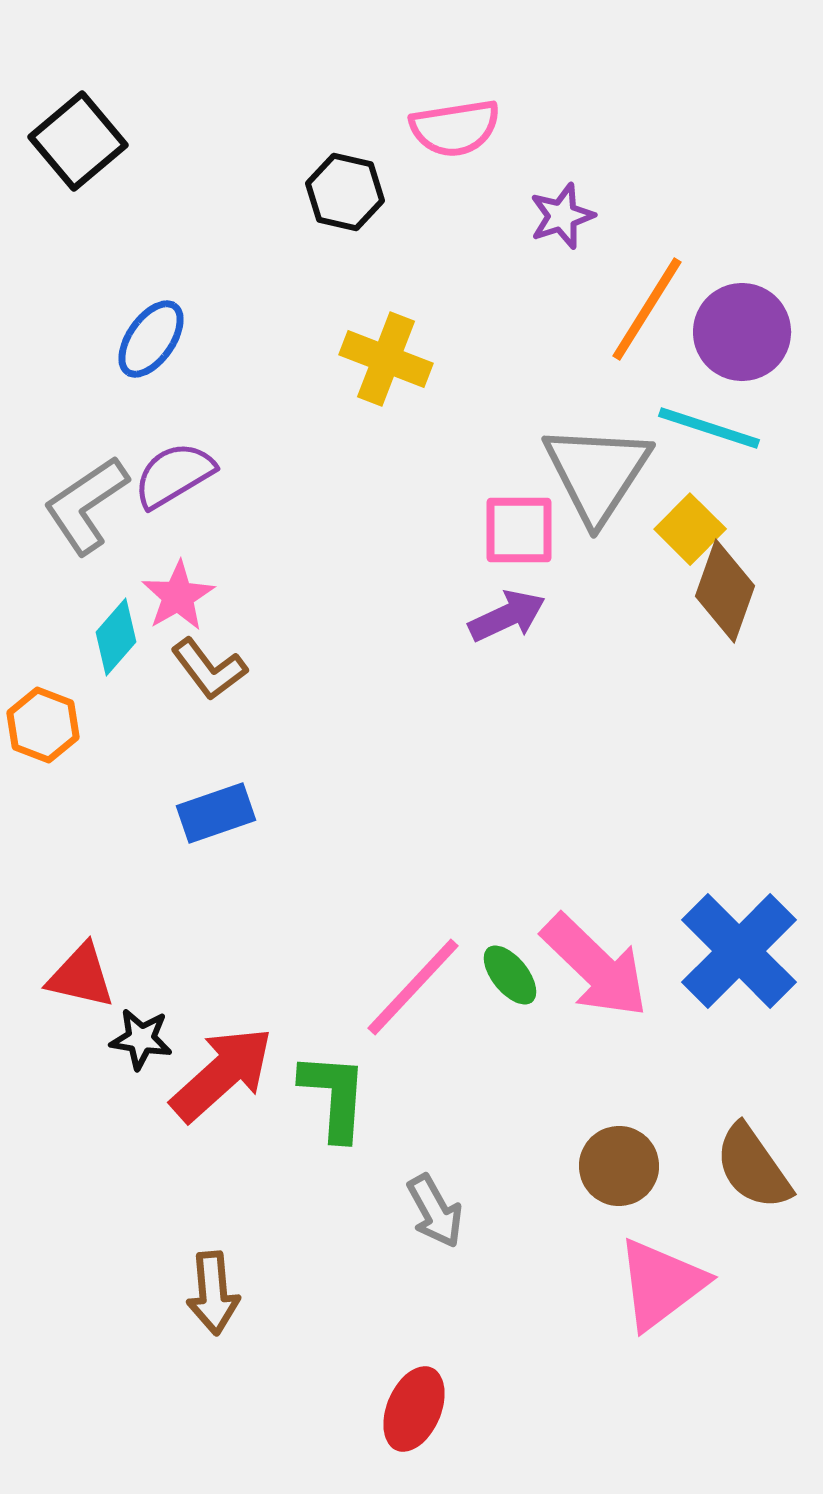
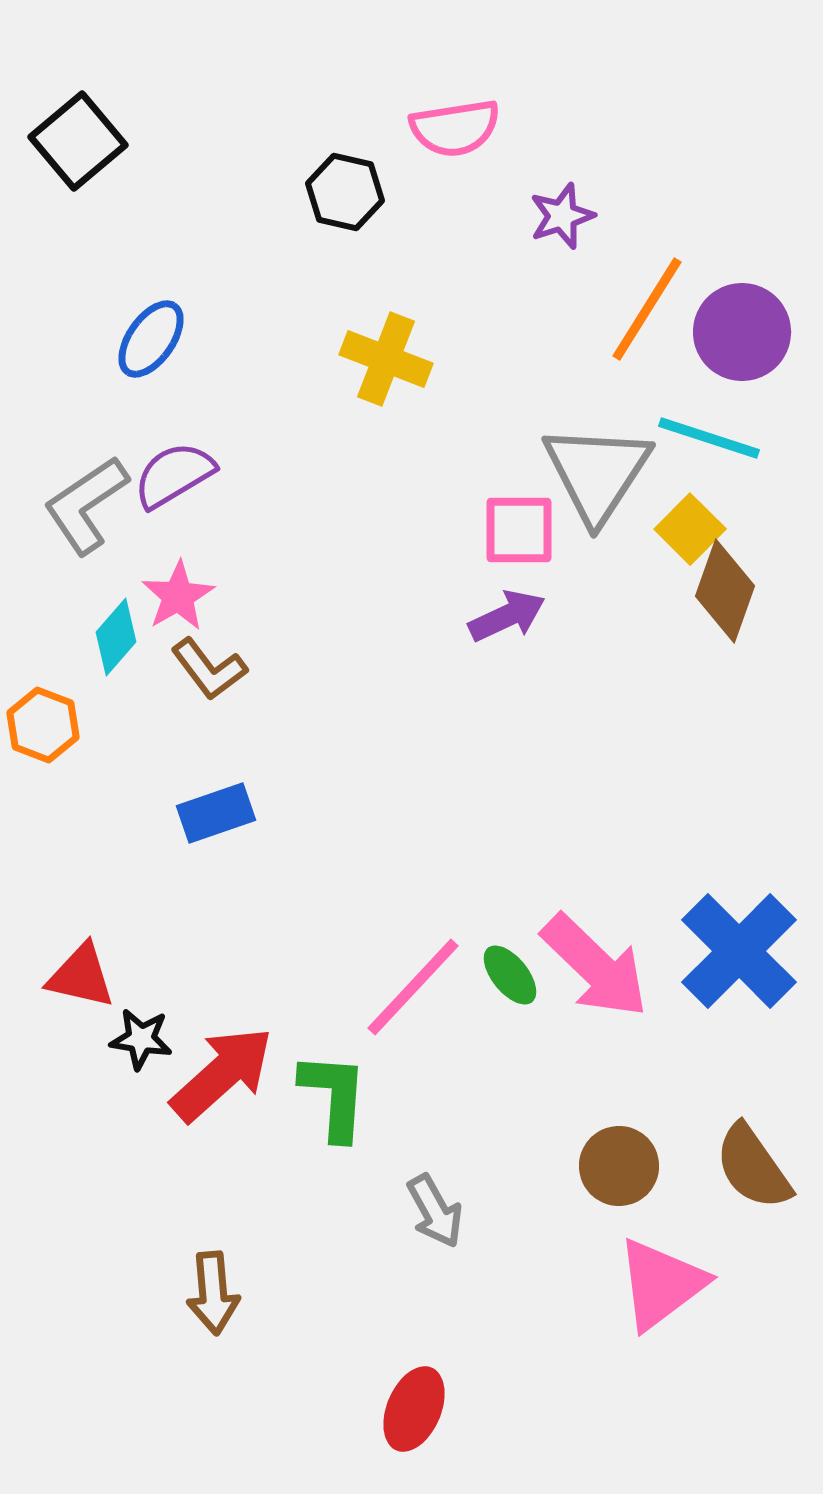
cyan line: moved 10 px down
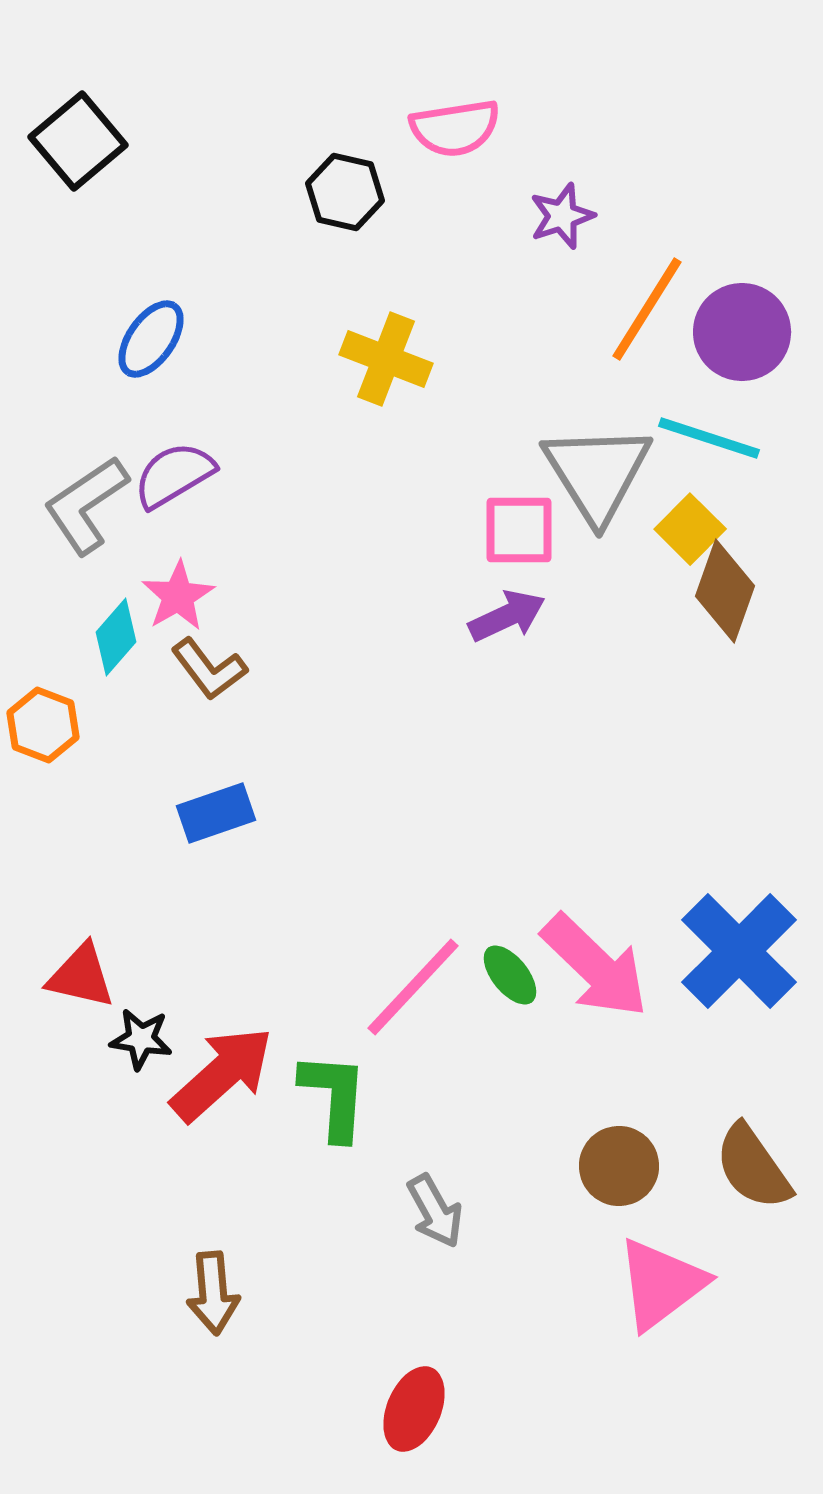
gray triangle: rotated 5 degrees counterclockwise
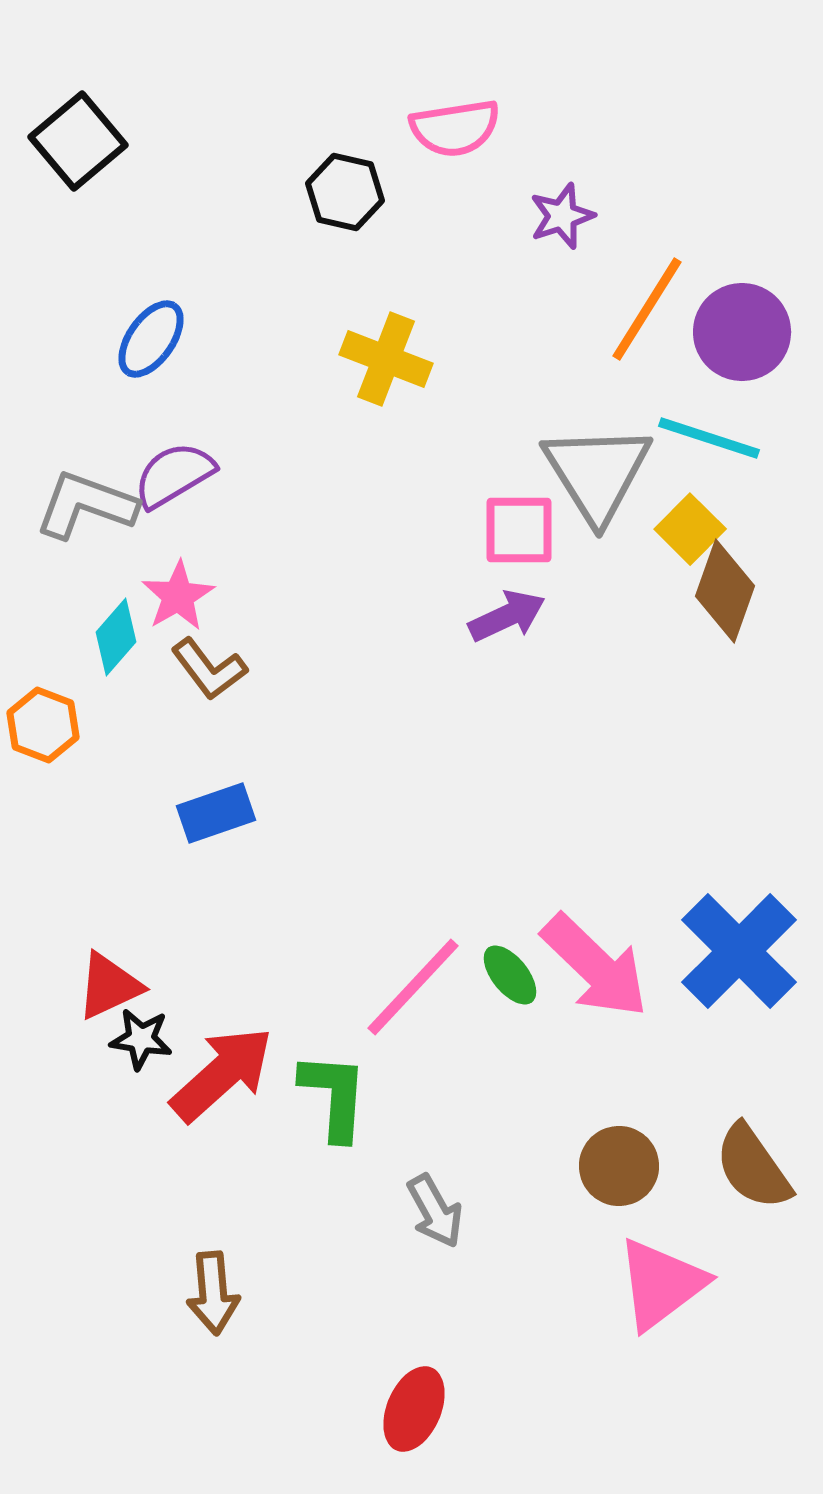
gray L-shape: rotated 54 degrees clockwise
red triangle: moved 28 px right, 10 px down; rotated 38 degrees counterclockwise
